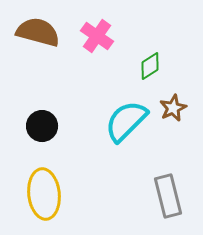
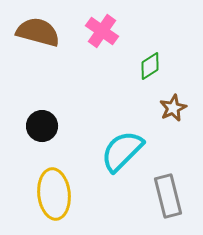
pink cross: moved 5 px right, 5 px up
cyan semicircle: moved 4 px left, 30 px down
yellow ellipse: moved 10 px right
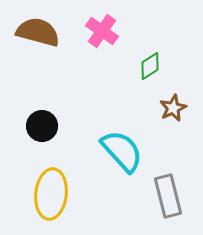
cyan semicircle: rotated 93 degrees clockwise
yellow ellipse: moved 3 px left; rotated 12 degrees clockwise
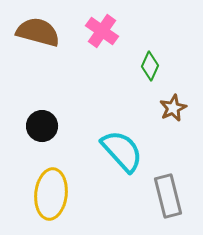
green diamond: rotated 32 degrees counterclockwise
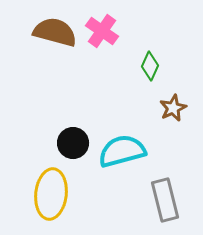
brown semicircle: moved 17 px right
black circle: moved 31 px right, 17 px down
cyan semicircle: rotated 63 degrees counterclockwise
gray rectangle: moved 3 px left, 4 px down
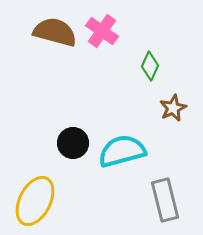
yellow ellipse: moved 16 px left, 7 px down; rotated 21 degrees clockwise
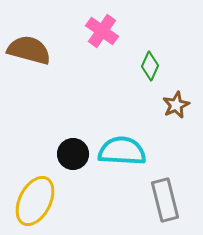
brown semicircle: moved 26 px left, 18 px down
brown star: moved 3 px right, 3 px up
black circle: moved 11 px down
cyan semicircle: rotated 18 degrees clockwise
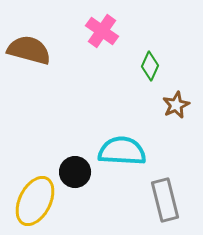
black circle: moved 2 px right, 18 px down
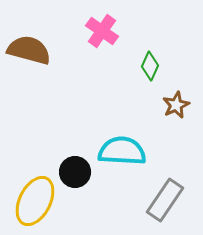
gray rectangle: rotated 48 degrees clockwise
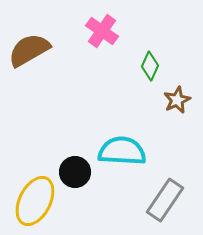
brown semicircle: rotated 45 degrees counterclockwise
brown star: moved 1 px right, 5 px up
